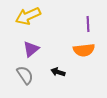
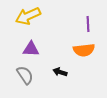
purple triangle: rotated 42 degrees clockwise
black arrow: moved 2 px right
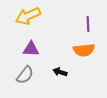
gray semicircle: rotated 72 degrees clockwise
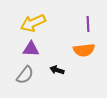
yellow arrow: moved 5 px right, 7 px down
black arrow: moved 3 px left, 2 px up
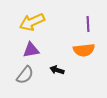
yellow arrow: moved 1 px left, 1 px up
purple triangle: moved 1 px down; rotated 12 degrees counterclockwise
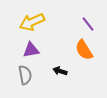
purple line: rotated 35 degrees counterclockwise
orange semicircle: rotated 65 degrees clockwise
black arrow: moved 3 px right, 1 px down
gray semicircle: rotated 48 degrees counterclockwise
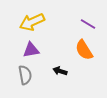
purple line: rotated 21 degrees counterclockwise
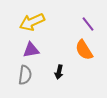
purple line: rotated 21 degrees clockwise
black arrow: moved 1 px left, 1 px down; rotated 96 degrees counterclockwise
gray semicircle: rotated 18 degrees clockwise
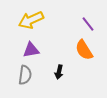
yellow arrow: moved 1 px left, 2 px up
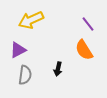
purple triangle: moved 13 px left; rotated 18 degrees counterclockwise
black arrow: moved 1 px left, 3 px up
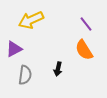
purple line: moved 2 px left
purple triangle: moved 4 px left, 1 px up
